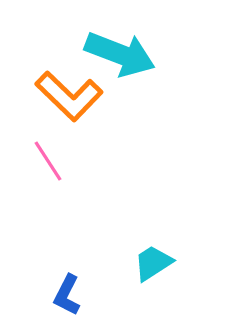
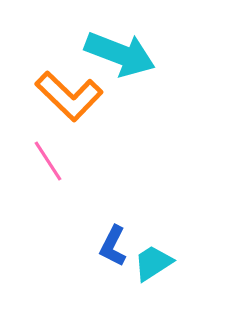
blue L-shape: moved 46 px right, 49 px up
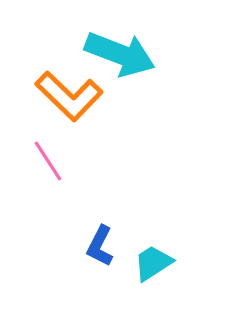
blue L-shape: moved 13 px left
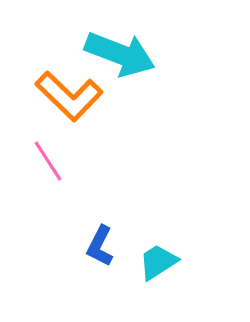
cyan trapezoid: moved 5 px right, 1 px up
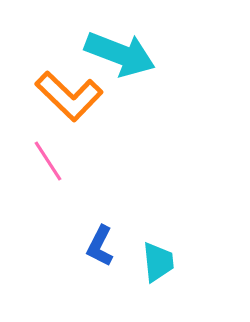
cyan trapezoid: rotated 117 degrees clockwise
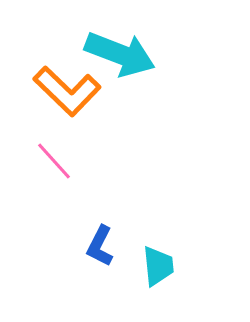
orange L-shape: moved 2 px left, 5 px up
pink line: moved 6 px right; rotated 9 degrees counterclockwise
cyan trapezoid: moved 4 px down
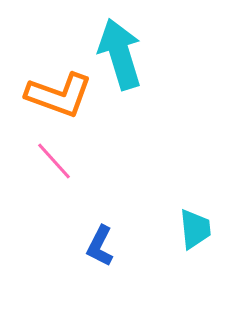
cyan arrow: rotated 128 degrees counterclockwise
orange L-shape: moved 8 px left, 4 px down; rotated 24 degrees counterclockwise
cyan trapezoid: moved 37 px right, 37 px up
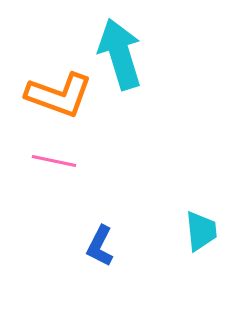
pink line: rotated 36 degrees counterclockwise
cyan trapezoid: moved 6 px right, 2 px down
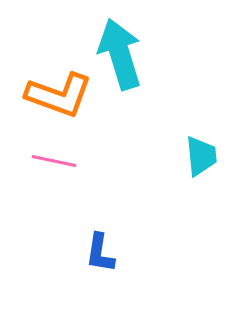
cyan trapezoid: moved 75 px up
blue L-shape: moved 7 px down; rotated 18 degrees counterclockwise
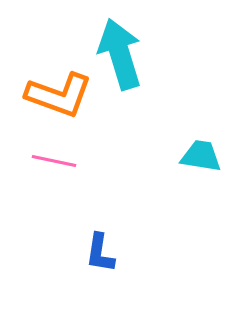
cyan trapezoid: rotated 75 degrees counterclockwise
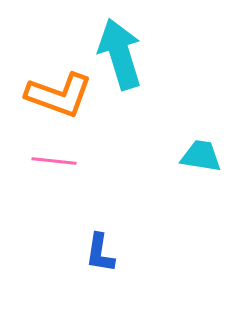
pink line: rotated 6 degrees counterclockwise
